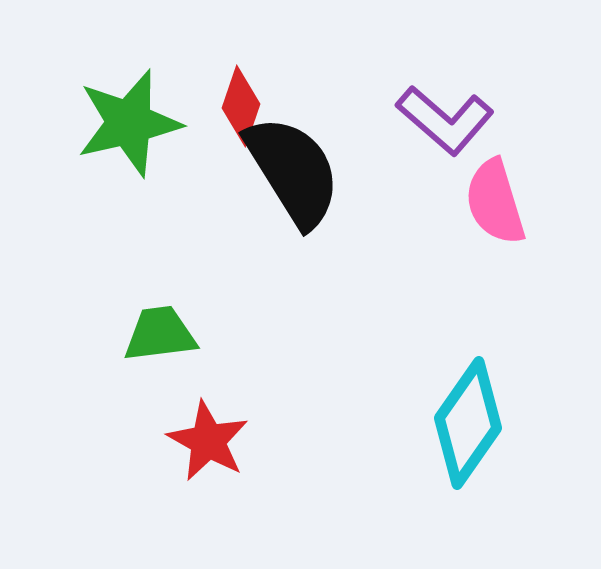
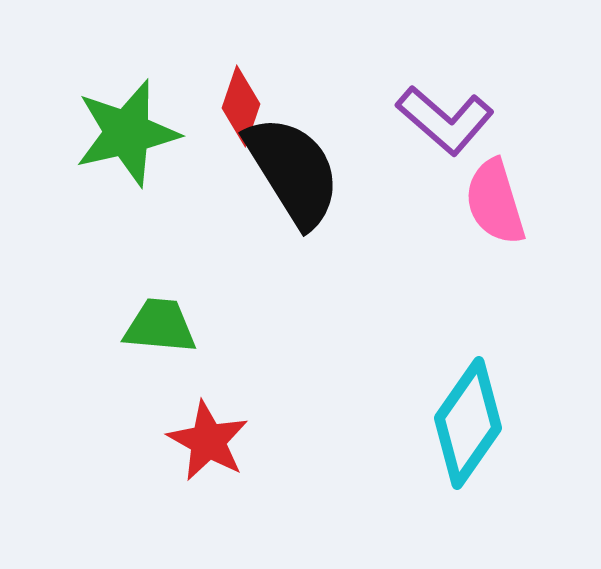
green star: moved 2 px left, 10 px down
green trapezoid: moved 8 px up; rotated 12 degrees clockwise
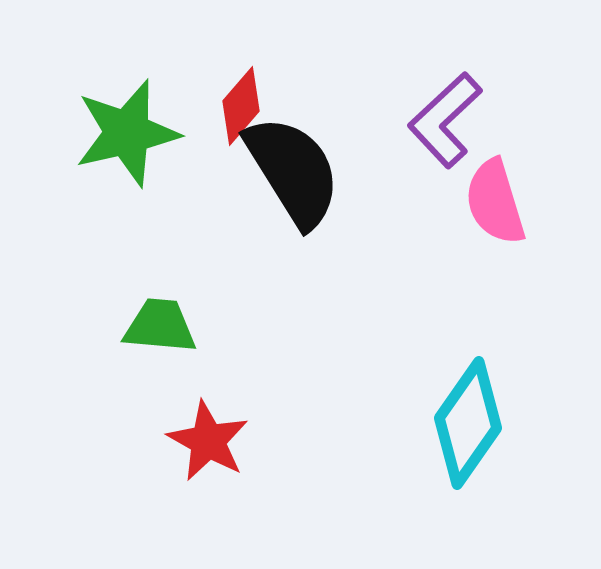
red diamond: rotated 22 degrees clockwise
purple L-shape: rotated 96 degrees clockwise
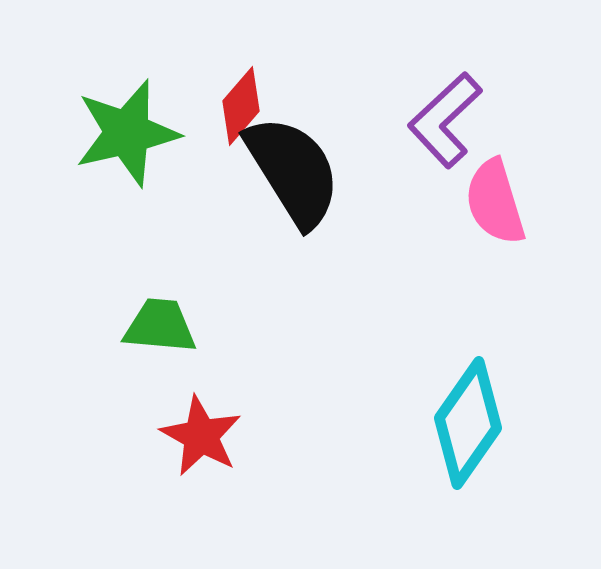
red star: moved 7 px left, 5 px up
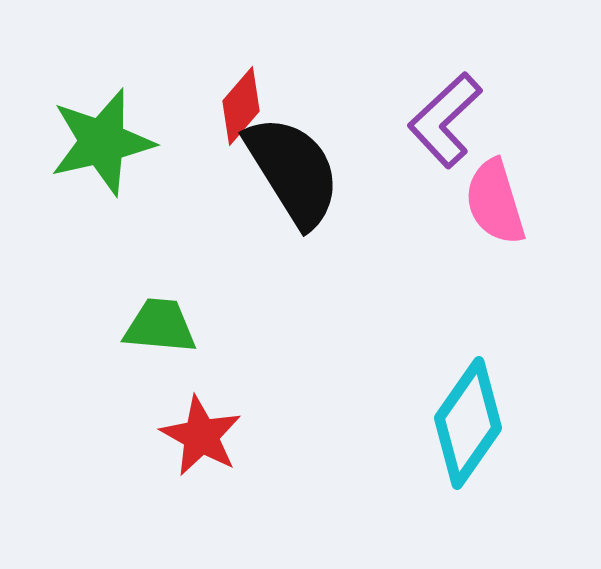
green star: moved 25 px left, 9 px down
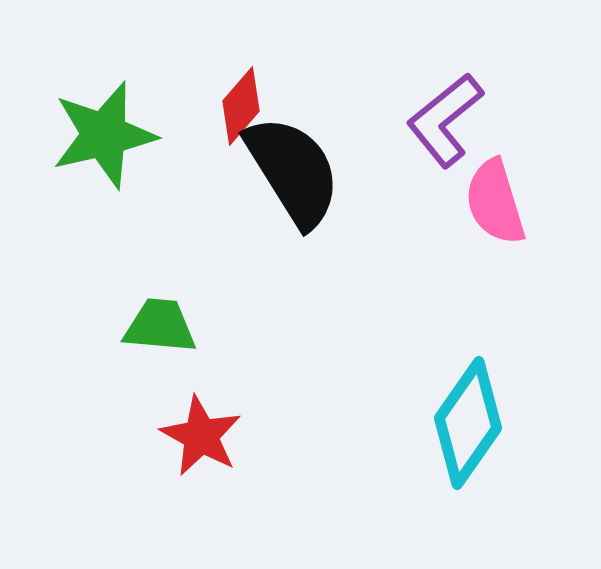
purple L-shape: rotated 4 degrees clockwise
green star: moved 2 px right, 7 px up
